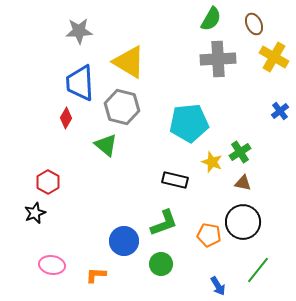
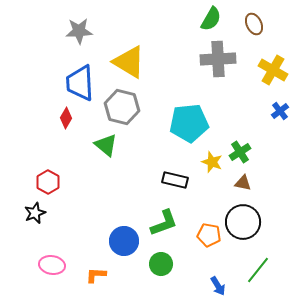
yellow cross: moved 1 px left, 13 px down
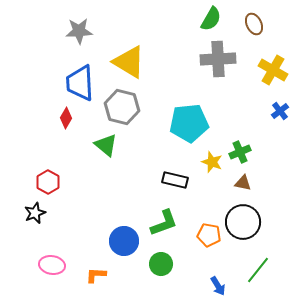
green cross: rotated 10 degrees clockwise
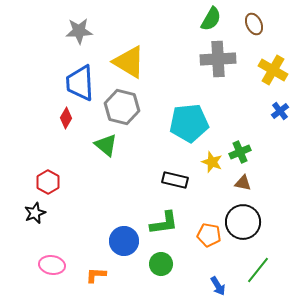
green L-shape: rotated 12 degrees clockwise
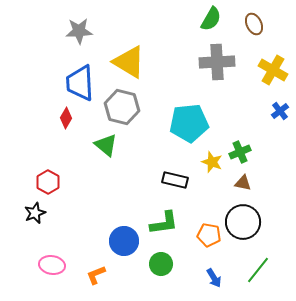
gray cross: moved 1 px left, 3 px down
orange L-shape: rotated 25 degrees counterclockwise
blue arrow: moved 4 px left, 8 px up
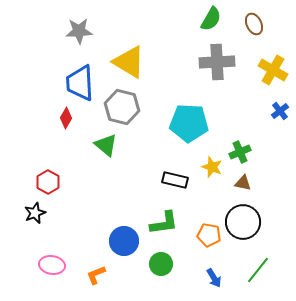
cyan pentagon: rotated 9 degrees clockwise
yellow star: moved 5 px down
